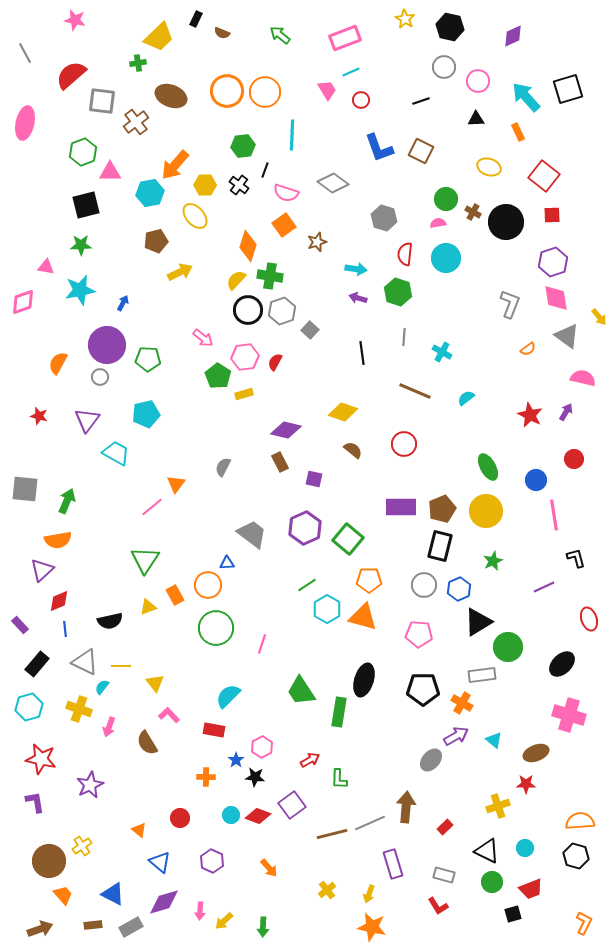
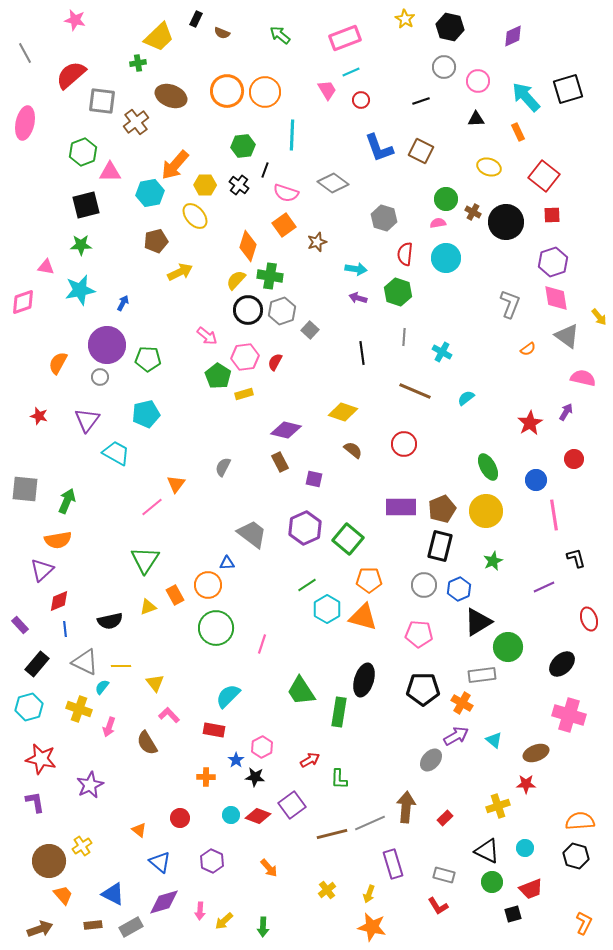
pink arrow at (203, 338): moved 4 px right, 2 px up
red star at (530, 415): moved 8 px down; rotated 15 degrees clockwise
red rectangle at (445, 827): moved 9 px up
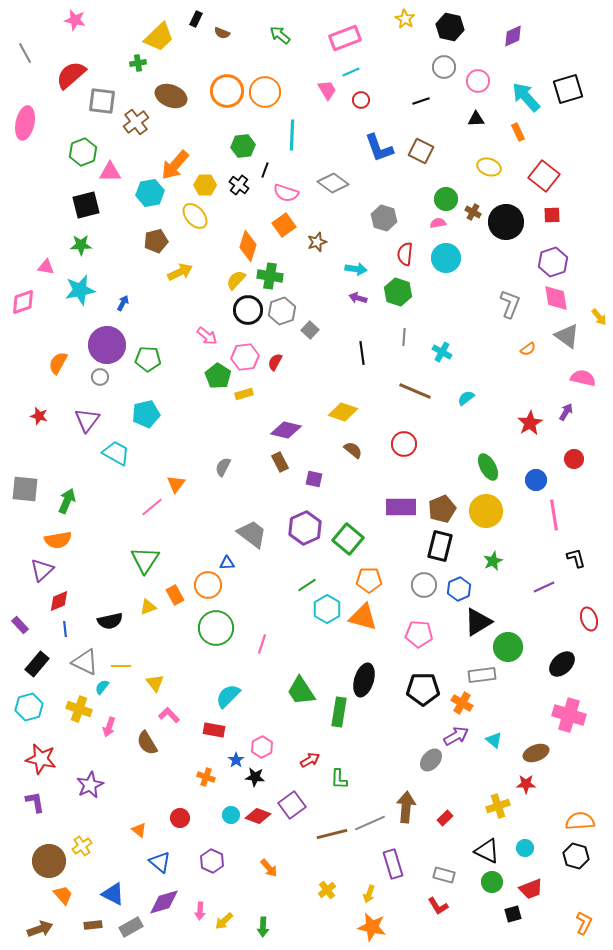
orange cross at (206, 777): rotated 18 degrees clockwise
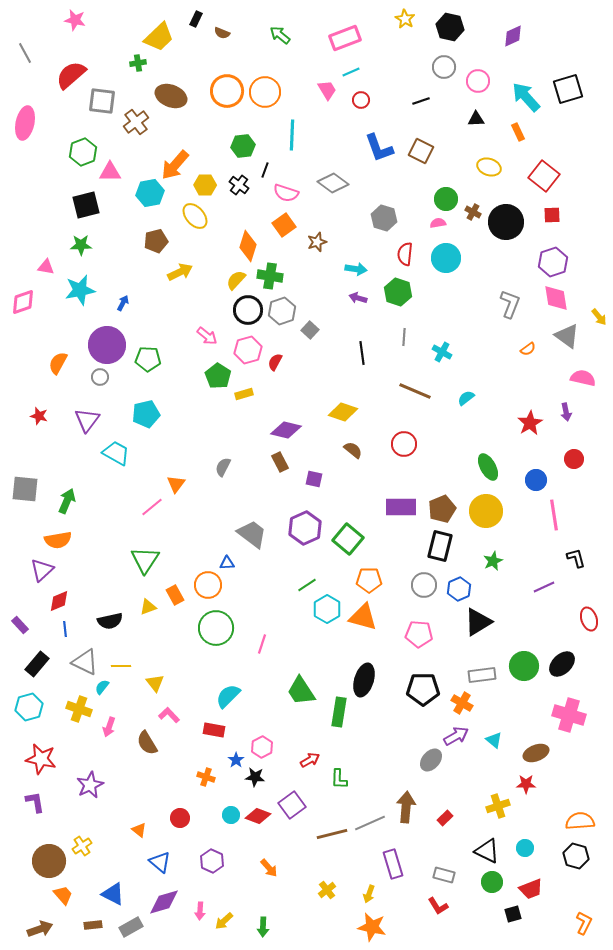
pink hexagon at (245, 357): moved 3 px right, 7 px up; rotated 8 degrees counterclockwise
purple arrow at (566, 412): rotated 138 degrees clockwise
green circle at (508, 647): moved 16 px right, 19 px down
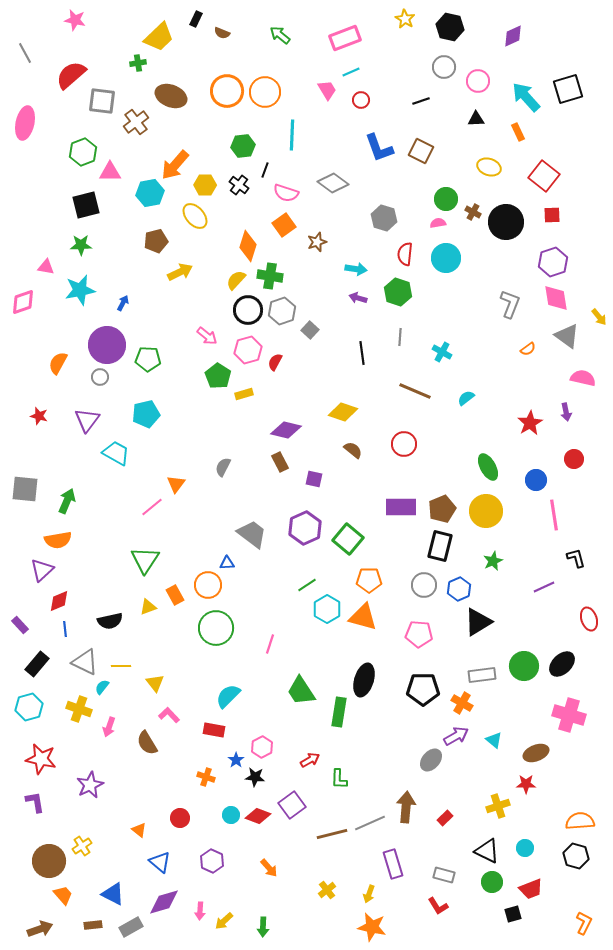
gray line at (404, 337): moved 4 px left
pink line at (262, 644): moved 8 px right
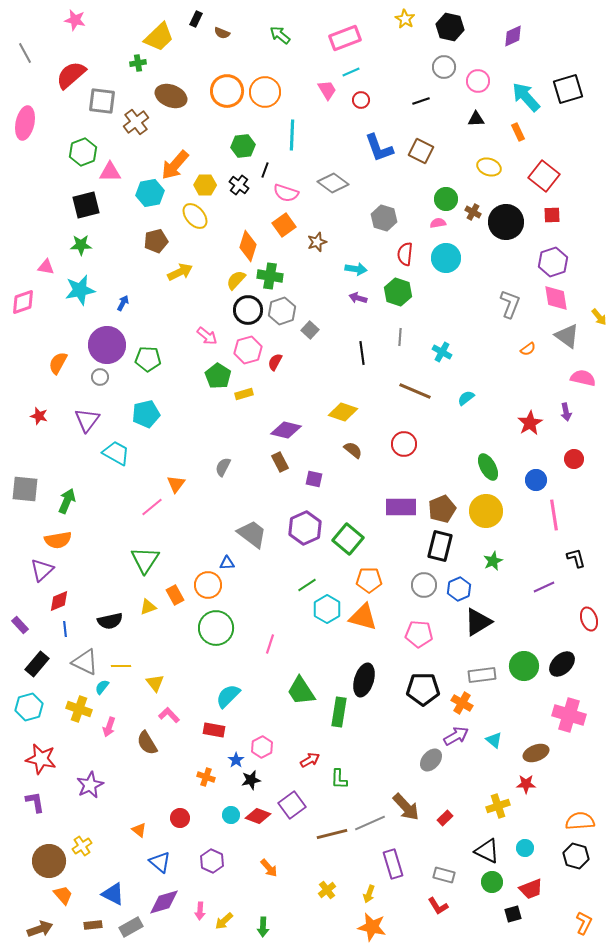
black star at (255, 777): moved 4 px left, 3 px down; rotated 18 degrees counterclockwise
brown arrow at (406, 807): rotated 132 degrees clockwise
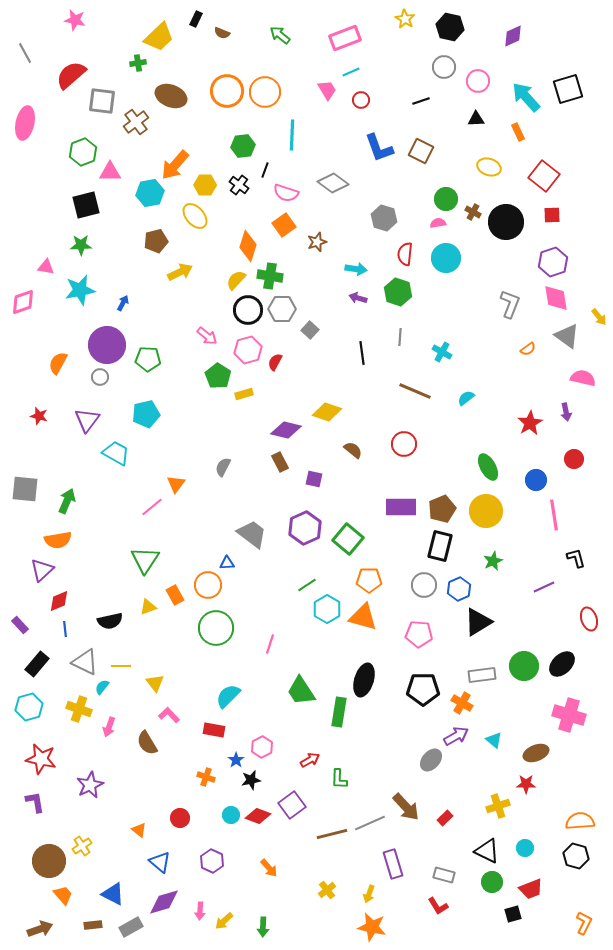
gray hexagon at (282, 311): moved 2 px up; rotated 20 degrees clockwise
yellow diamond at (343, 412): moved 16 px left
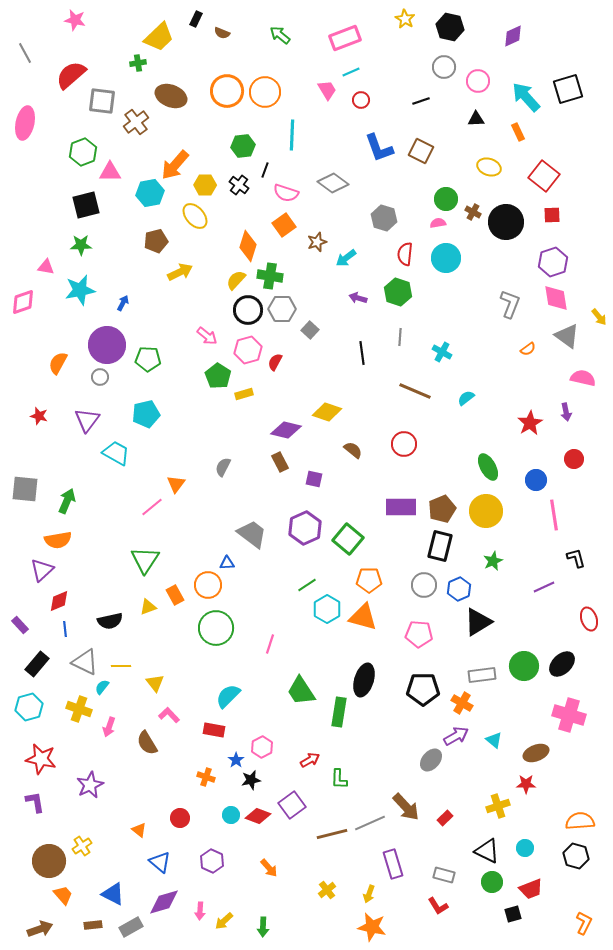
cyan arrow at (356, 269): moved 10 px left, 11 px up; rotated 135 degrees clockwise
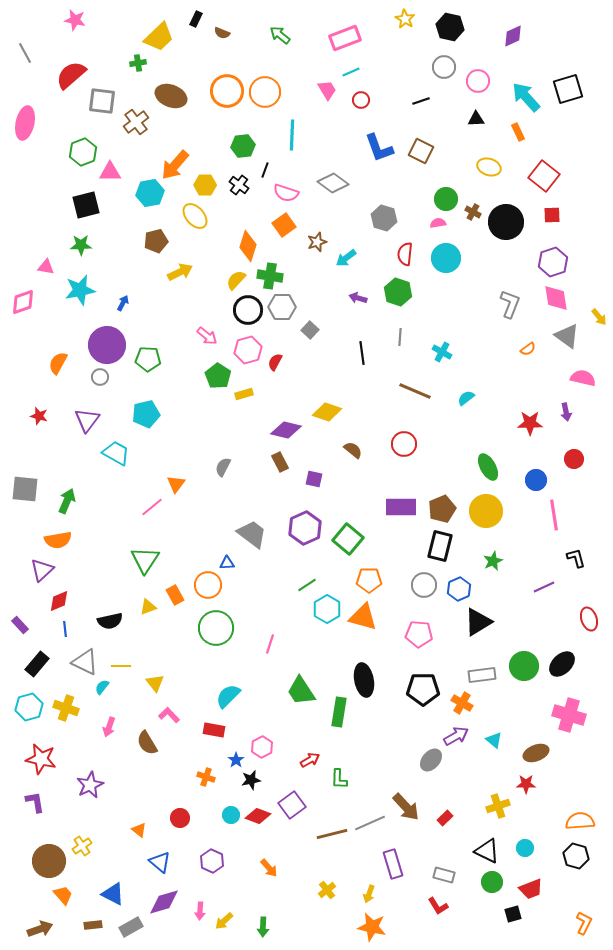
gray hexagon at (282, 309): moved 2 px up
red star at (530, 423): rotated 30 degrees clockwise
black ellipse at (364, 680): rotated 28 degrees counterclockwise
yellow cross at (79, 709): moved 13 px left, 1 px up
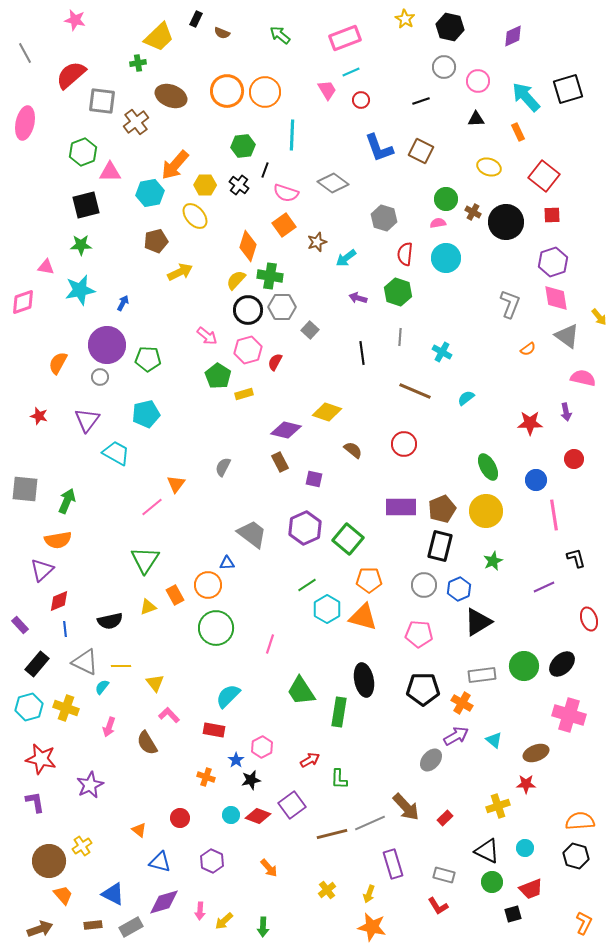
blue triangle at (160, 862): rotated 25 degrees counterclockwise
